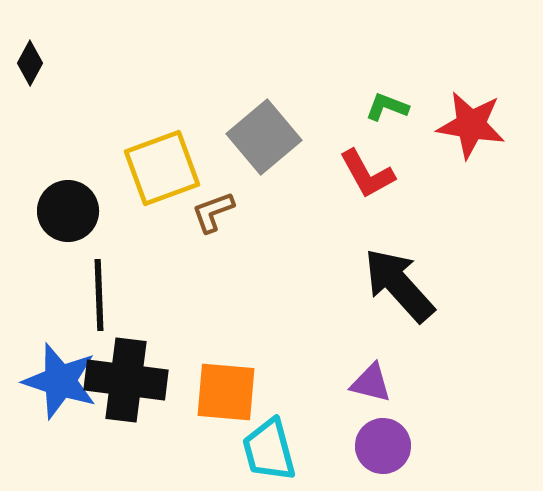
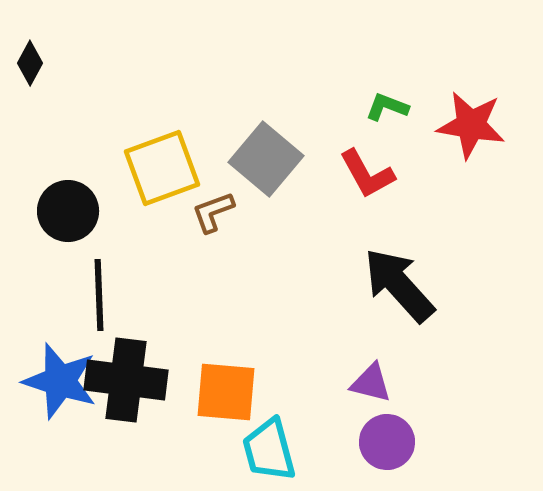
gray square: moved 2 px right, 22 px down; rotated 10 degrees counterclockwise
purple circle: moved 4 px right, 4 px up
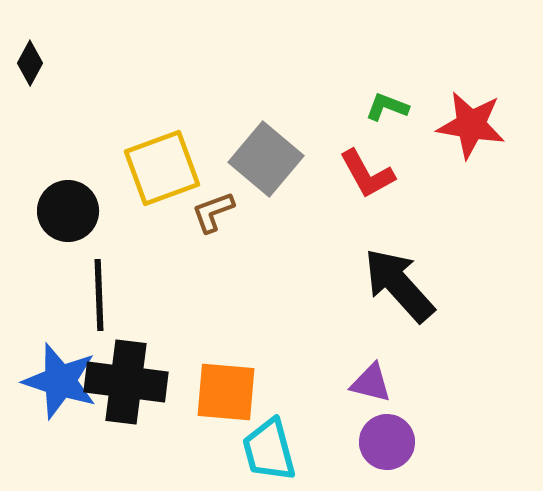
black cross: moved 2 px down
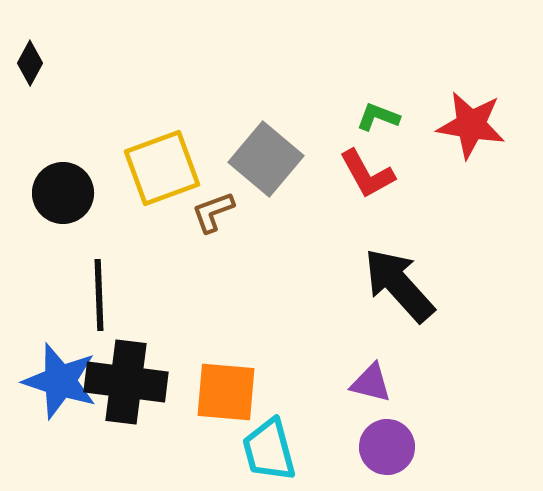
green L-shape: moved 9 px left, 10 px down
black circle: moved 5 px left, 18 px up
purple circle: moved 5 px down
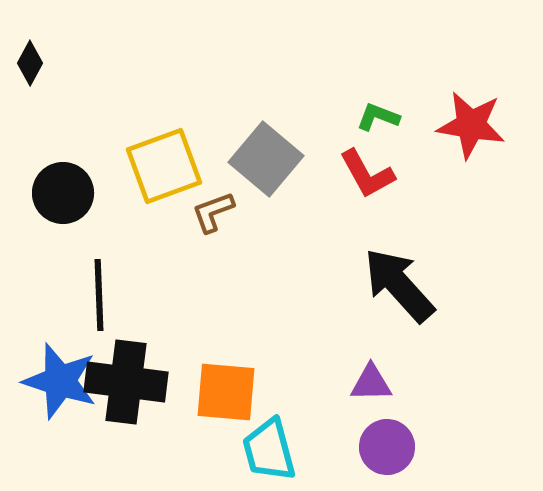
yellow square: moved 2 px right, 2 px up
purple triangle: rotated 15 degrees counterclockwise
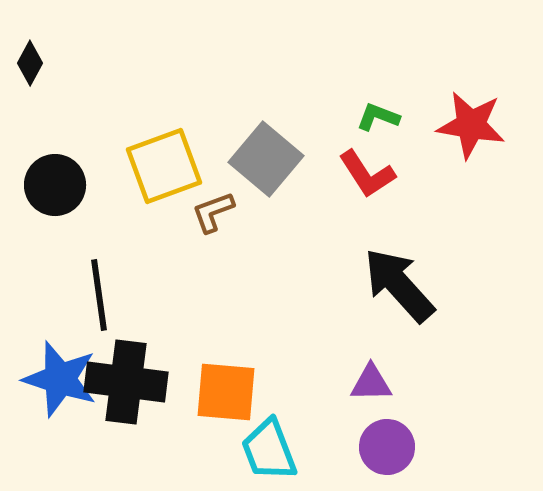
red L-shape: rotated 4 degrees counterclockwise
black circle: moved 8 px left, 8 px up
black line: rotated 6 degrees counterclockwise
blue star: moved 2 px up
cyan trapezoid: rotated 6 degrees counterclockwise
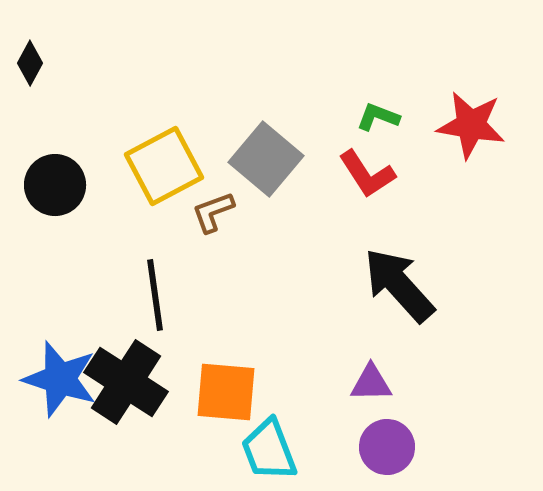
yellow square: rotated 8 degrees counterclockwise
black line: moved 56 px right
black cross: rotated 26 degrees clockwise
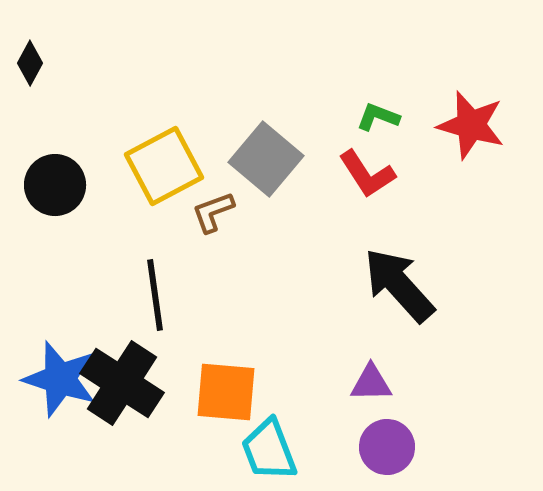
red star: rotated 6 degrees clockwise
black cross: moved 4 px left, 1 px down
